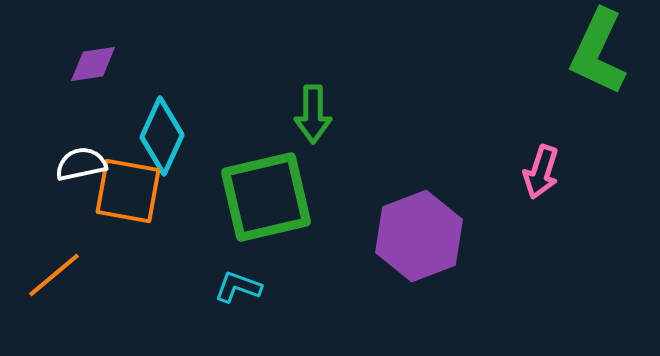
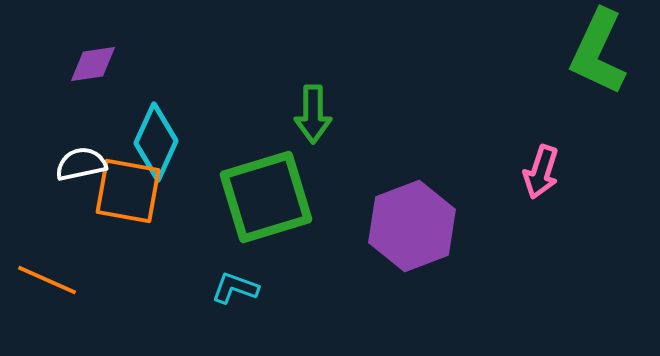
cyan diamond: moved 6 px left, 6 px down
green square: rotated 4 degrees counterclockwise
purple hexagon: moved 7 px left, 10 px up
orange line: moved 7 px left, 5 px down; rotated 64 degrees clockwise
cyan L-shape: moved 3 px left, 1 px down
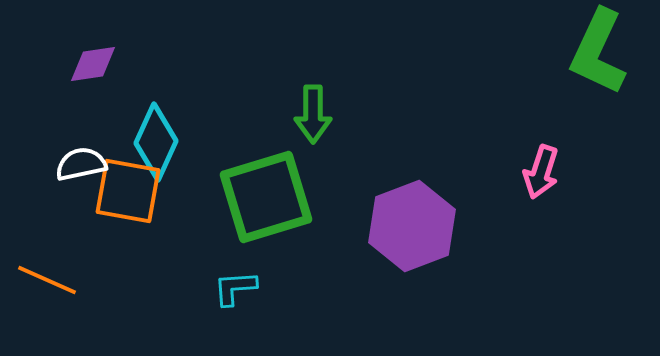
cyan L-shape: rotated 24 degrees counterclockwise
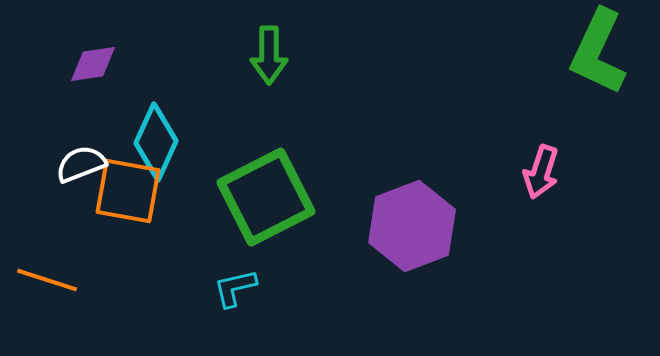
green arrow: moved 44 px left, 59 px up
white semicircle: rotated 9 degrees counterclockwise
green square: rotated 10 degrees counterclockwise
orange line: rotated 6 degrees counterclockwise
cyan L-shape: rotated 9 degrees counterclockwise
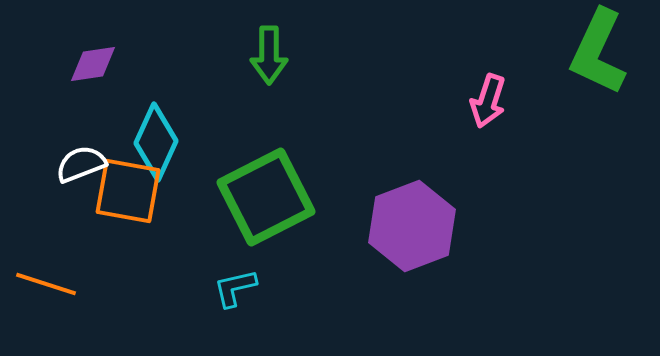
pink arrow: moved 53 px left, 71 px up
orange line: moved 1 px left, 4 px down
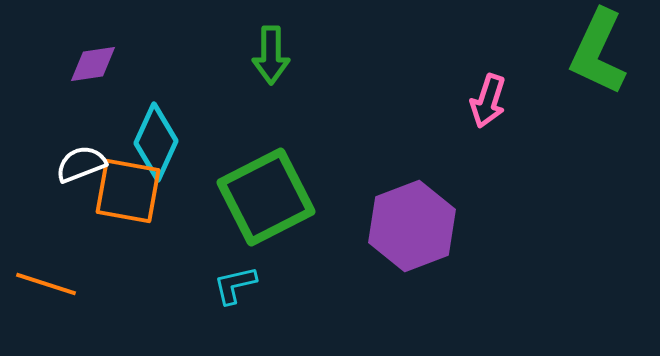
green arrow: moved 2 px right
cyan L-shape: moved 3 px up
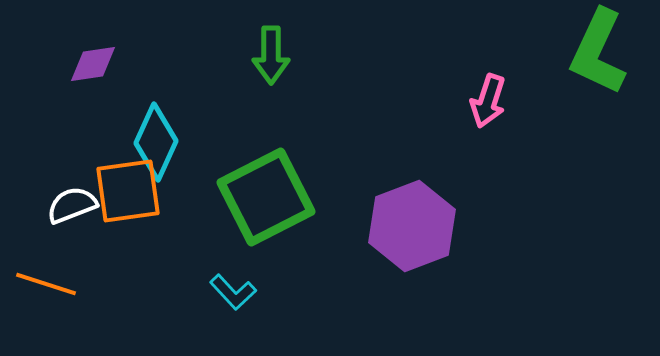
white semicircle: moved 9 px left, 41 px down
orange square: rotated 18 degrees counterclockwise
cyan L-shape: moved 2 px left, 7 px down; rotated 120 degrees counterclockwise
